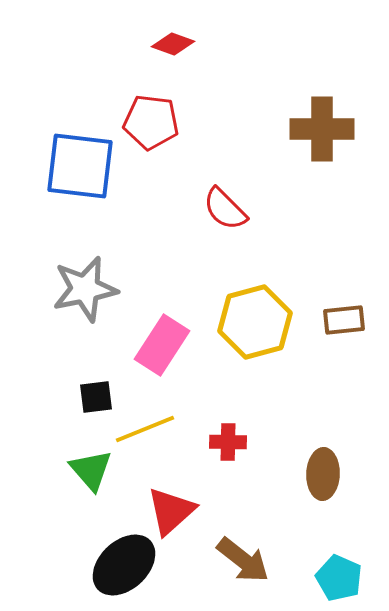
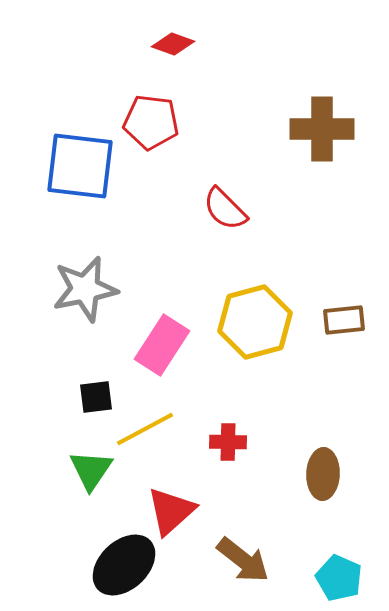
yellow line: rotated 6 degrees counterclockwise
green triangle: rotated 15 degrees clockwise
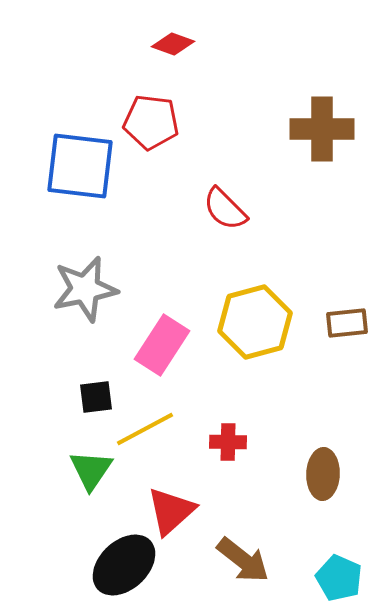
brown rectangle: moved 3 px right, 3 px down
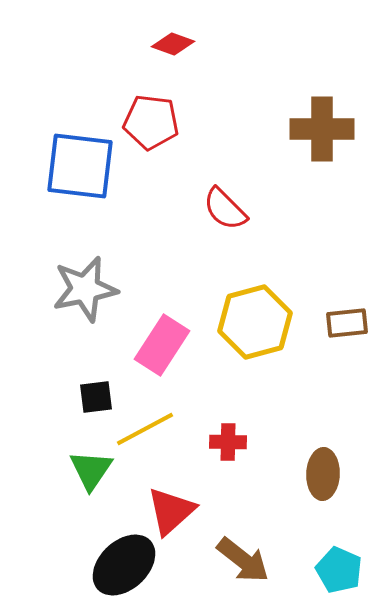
cyan pentagon: moved 8 px up
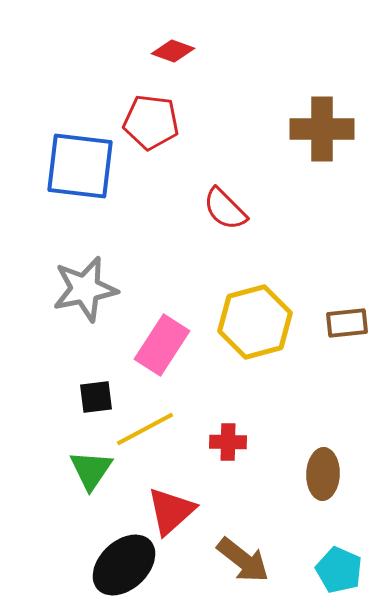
red diamond: moved 7 px down
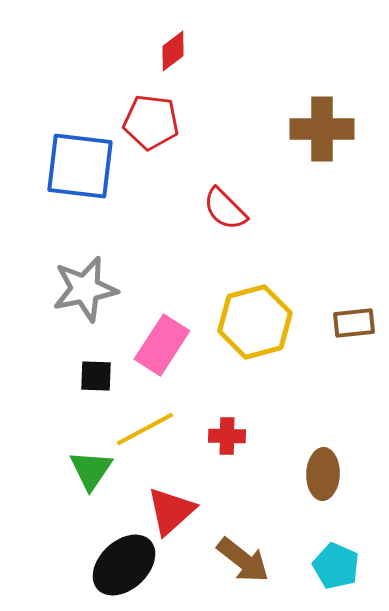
red diamond: rotated 57 degrees counterclockwise
brown rectangle: moved 7 px right
black square: moved 21 px up; rotated 9 degrees clockwise
red cross: moved 1 px left, 6 px up
cyan pentagon: moved 3 px left, 4 px up
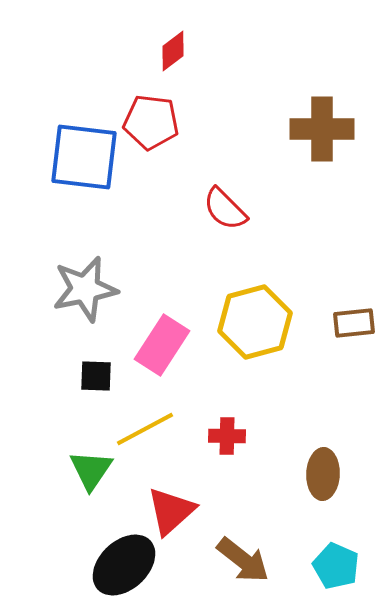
blue square: moved 4 px right, 9 px up
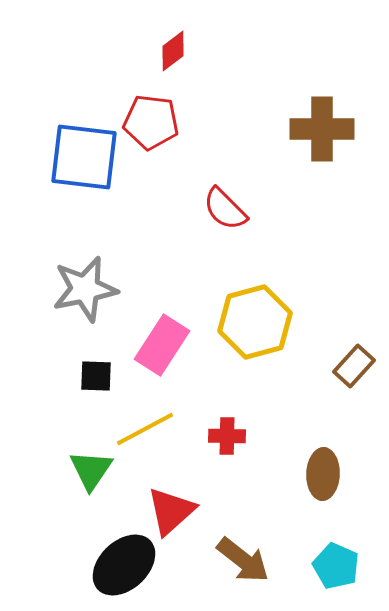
brown rectangle: moved 43 px down; rotated 42 degrees counterclockwise
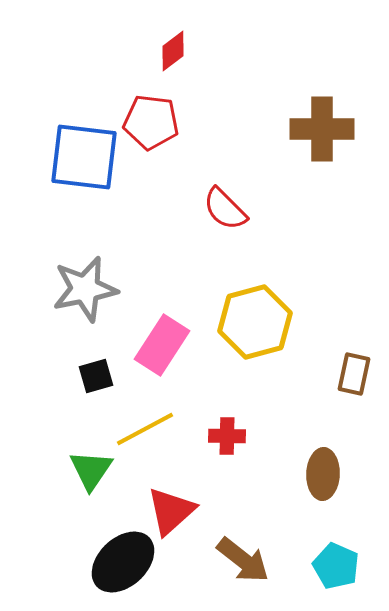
brown rectangle: moved 8 px down; rotated 30 degrees counterclockwise
black square: rotated 18 degrees counterclockwise
black ellipse: moved 1 px left, 3 px up
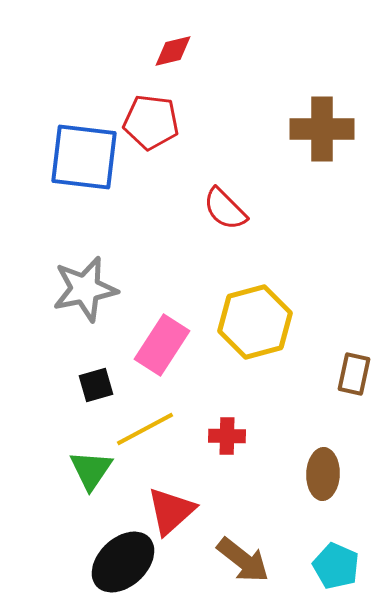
red diamond: rotated 24 degrees clockwise
black square: moved 9 px down
